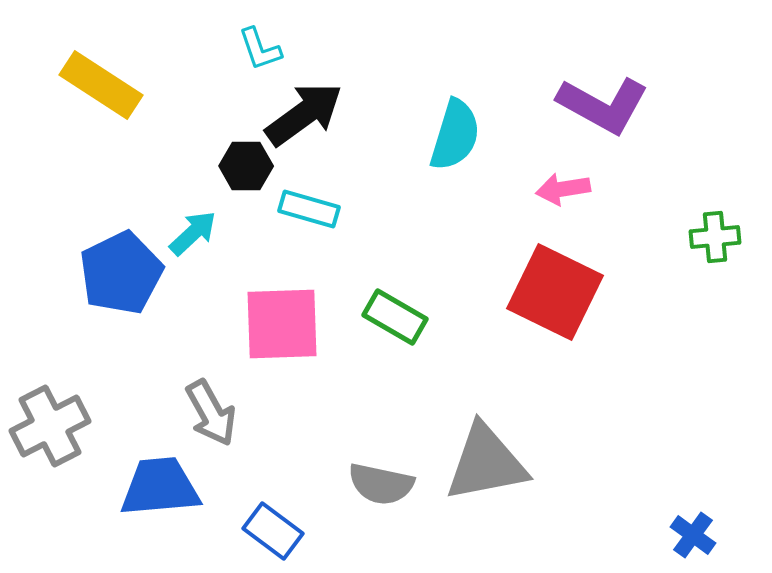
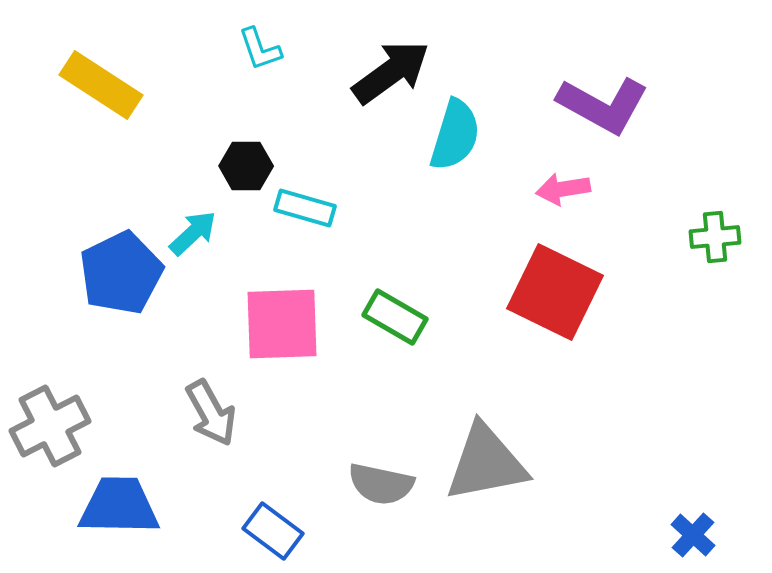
black arrow: moved 87 px right, 42 px up
cyan rectangle: moved 4 px left, 1 px up
blue trapezoid: moved 41 px left, 19 px down; rotated 6 degrees clockwise
blue cross: rotated 6 degrees clockwise
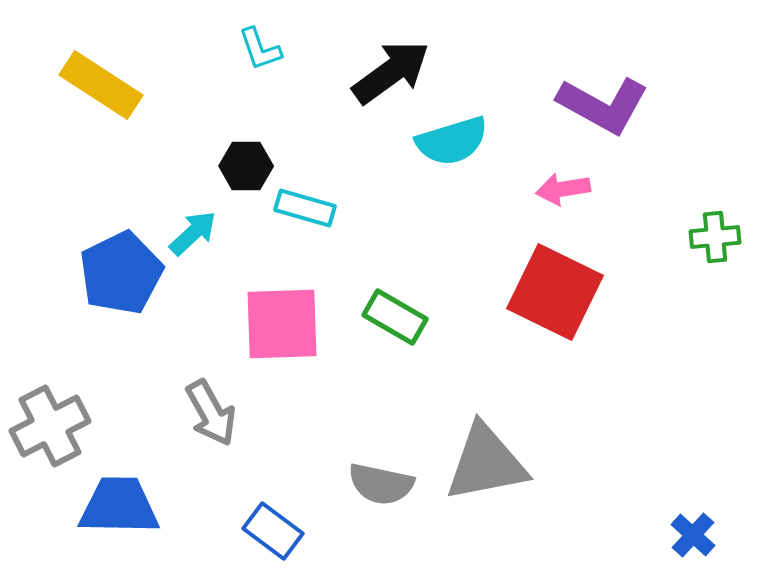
cyan semicircle: moved 3 px left, 6 px down; rotated 56 degrees clockwise
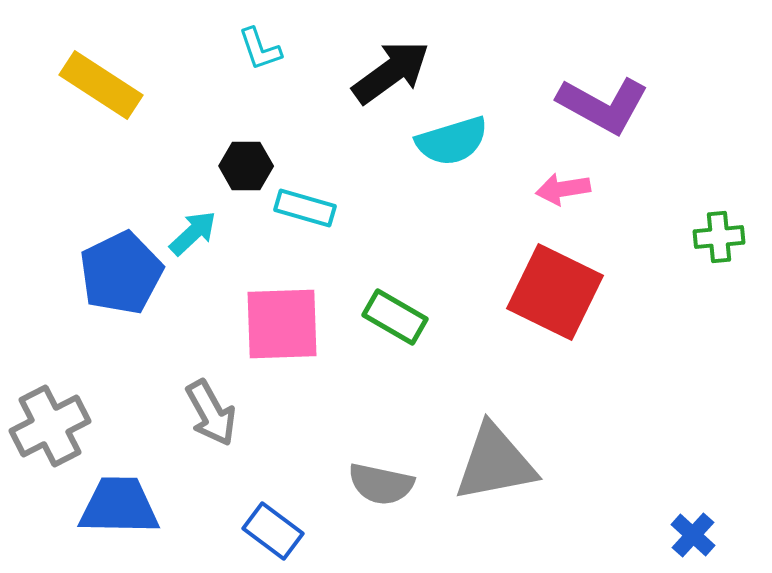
green cross: moved 4 px right
gray triangle: moved 9 px right
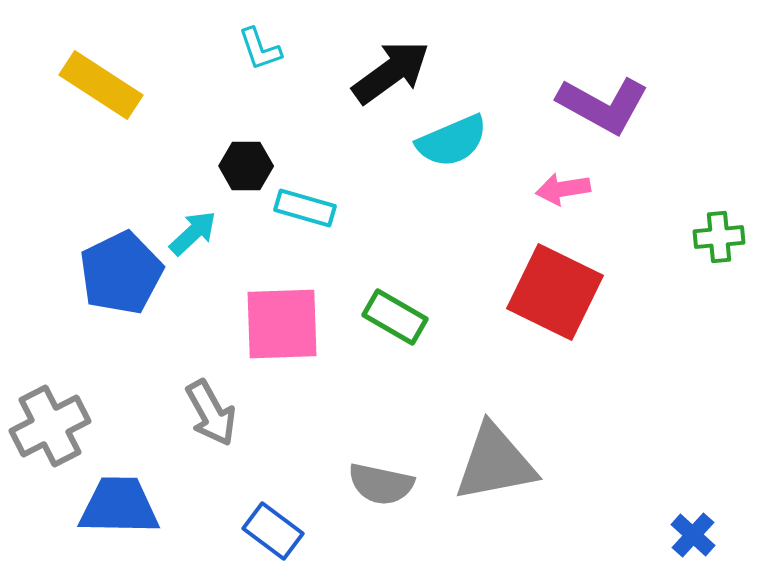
cyan semicircle: rotated 6 degrees counterclockwise
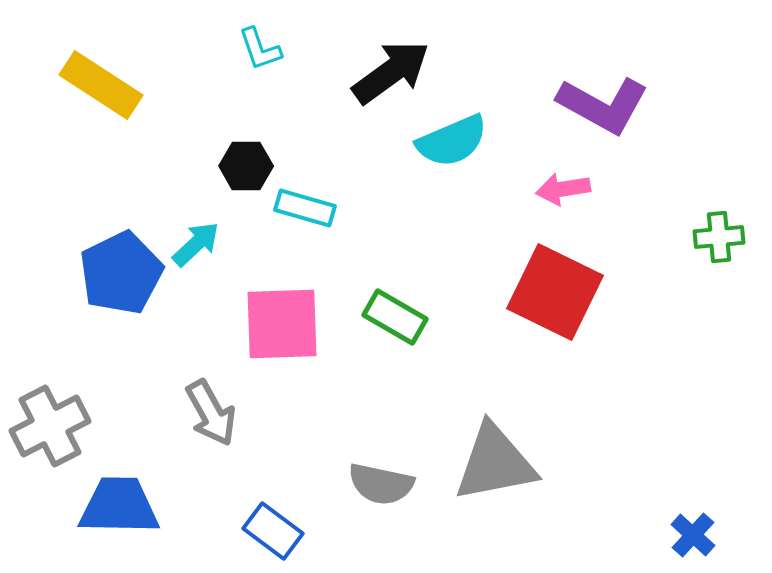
cyan arrow: moved 3 px right, 11 px down
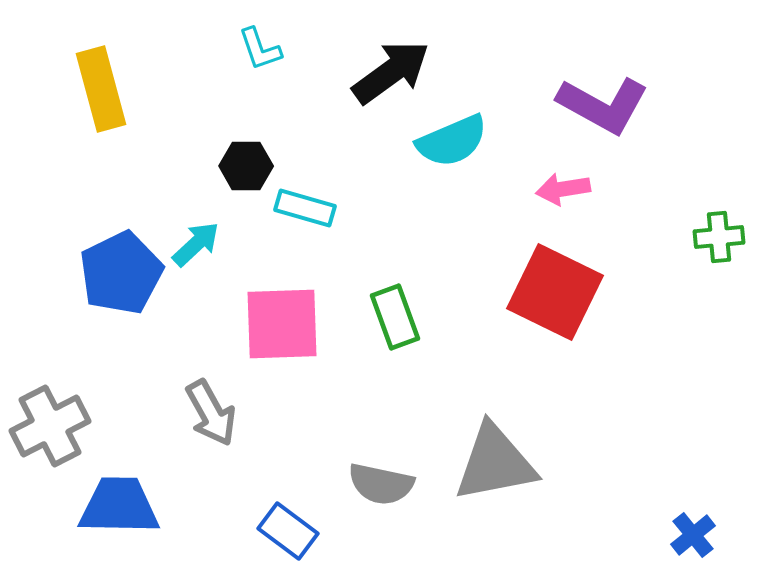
yellow rectangle: moved 4 px down; rotated 42 degrees clockwise
green rectangle: rotated 40 degrees clockwise
blue rectangle: moved 15 px right
blue cross: rotated 9 degrees clockwise
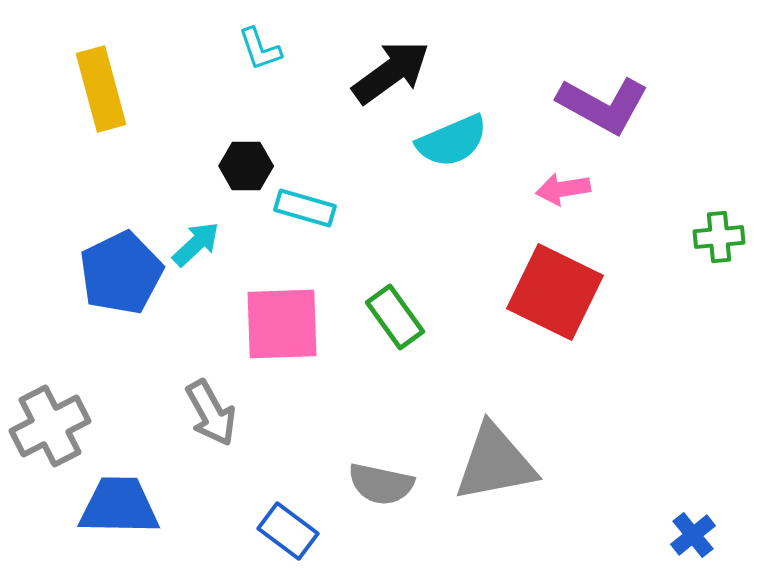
green rectangle: rotated 16 degrees counterclockwise
